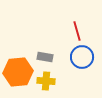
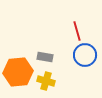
blue circle: moved 3 px right, 2 px up
yellow cross: rotated 12 degrees clockwise
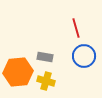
red line: moved 1 px left, 3 px up
blue circle: moved 1 px left, 1 px down
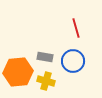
blue circle: moved 11 px left, 5 px down
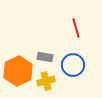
blue circle: moved 4 px down
orange hexagon: moved 1 px up; rotated 20 degrees counterclockwise
yellow cross: rotated 30 degrees counterclockwise
